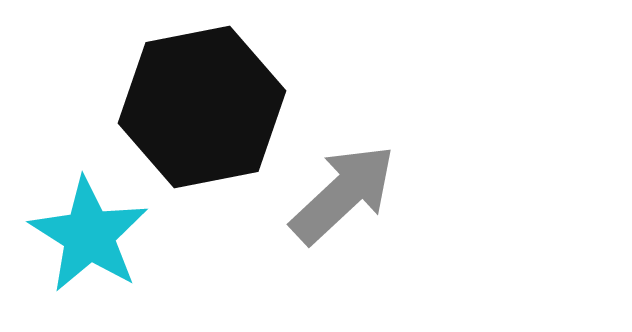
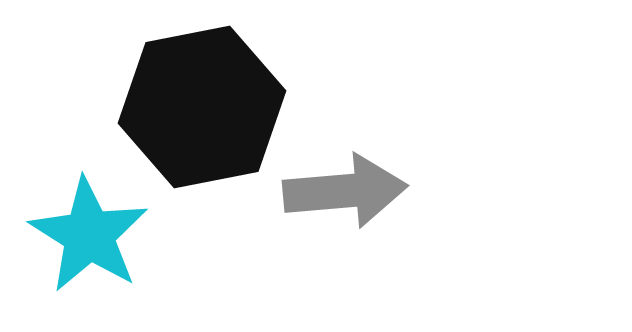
gray arrow: moved 2 px right, 3 px up; rotated 38 degrees clockwise
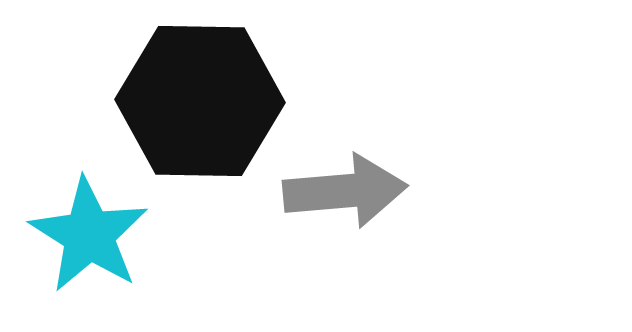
black hexagon: moved 2 px left, 6 px up; rotated 12 degrees clockwise
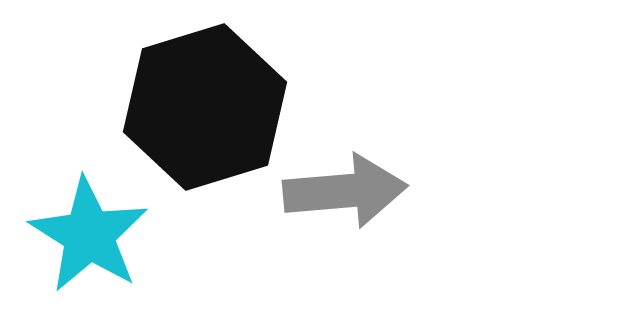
black hexagon: moved 5 px right, 6 px down; rotated 18 degrees counterclockwise
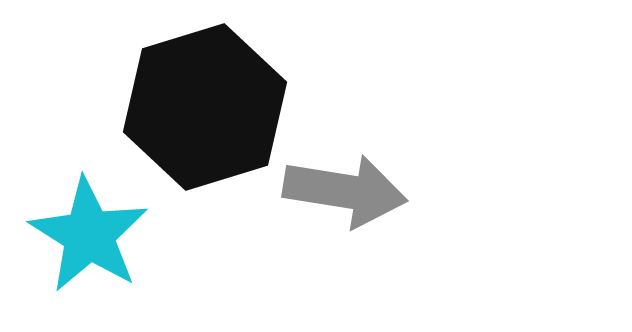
gray arrow: rotated 14 degrees clockwise
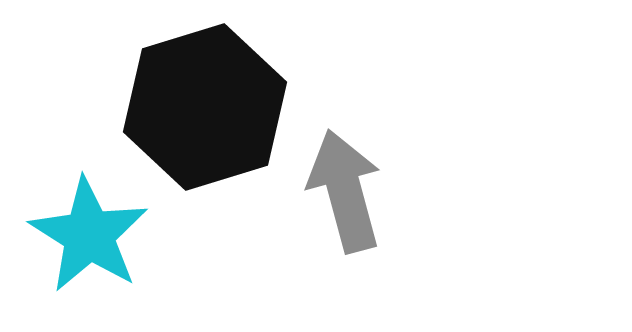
gray arrow: rotated 114 degrees counterclockwise
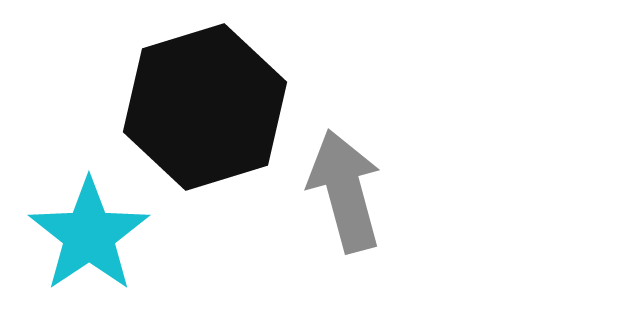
cyan star: rotated 6 degrees clockwise
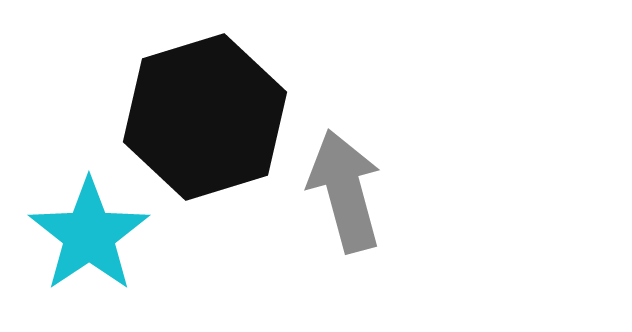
black hexagon: moved 10 px down
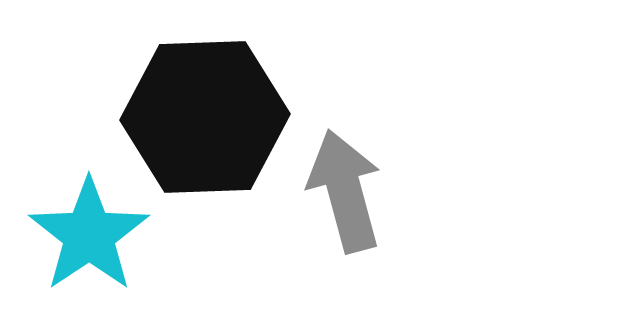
black hexagon: rotated 15 degrees clockwise
